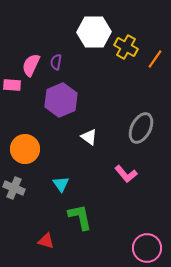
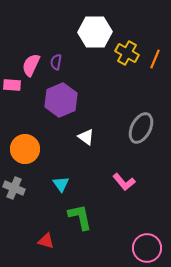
white hexagon: moved 1 px right
yellow cross: moved 1 px right, 6 px down
orange line: rotated 12 degrees counterclockwise
white triangle: moved 3 px left
pink L-shape: moved 2 px left, 8 px down
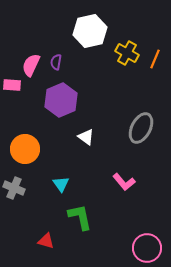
white hexagon: moved 5 px left, 1 px up; rotated 12 degrees counterclockwise
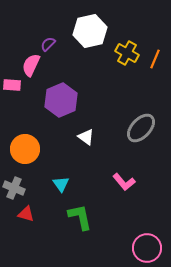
purple semicircle: moved 8 px left, 18 px up; rotated 35 degrees clockwise
gray ellipse: rotated 16 degrees clockwise
red triangle: moved 20 px left, 27 px up
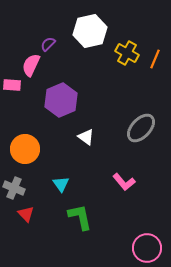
red triangle: rotated 30 degrees clockwise
